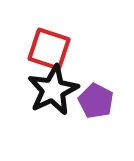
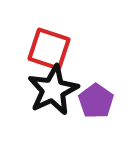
purple pentagon: rotated 8 degrees clockwise
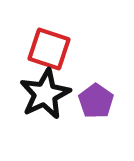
black star: moved 8 px left, 4 px down
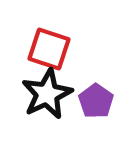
black star: moved 2 px right
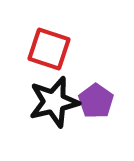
black star: moved 7 px right, 8 px down; rotated 12 degrees clockwise
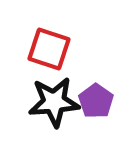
black star: rotated 9 degrees clockwise
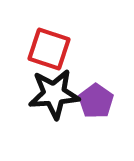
black star: moved 8 px up
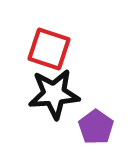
purple pentagon: moved 26 px down
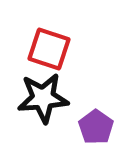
black star: moved 11 px left, 4 px down
